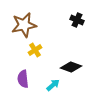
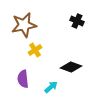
black cross: moved 1 px down
cyan arrow: moved 2 px left, 2 px down
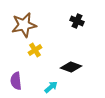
purple semicircle: moved 7 px left, 2 px down
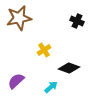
brown star: moved 5 px left, 7 px up
yellow cross: moved 9 px right
black diamond: moved 2 px left, 1 px down
purple semicircle: rotated 54 degrees clockwise
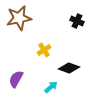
purple semicircle: moved 2 px up; rotated 18 degrees counterclockwise
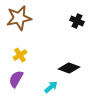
yellow cross: moved 24 px left, 5 px down
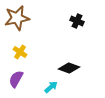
brown star: moved 2 px left
yellow cross: moved 3 px up; rotated 24 degrees counterclockwise
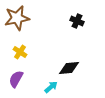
black diamond: rotated 25 degrees counterclockwise
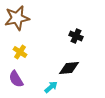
black cross: moved 1 px left, 15 px down
purple semicircle: rotated 60 degrees counterclockwise
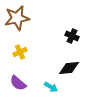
black cross: moved 4 px left
yellow cross: rotated 32 degrees clockwise
purple semicircle: moved 2 px right, 4 px down; rotated 18 degrees counterclockwise
cyan arrow: rotated 72 degrees clockwise
